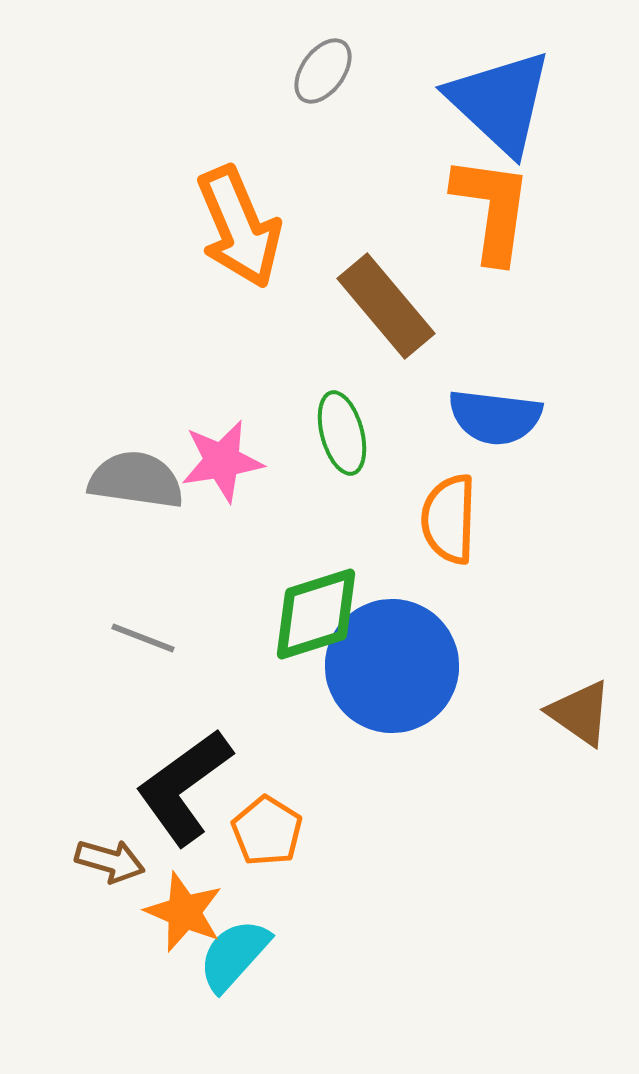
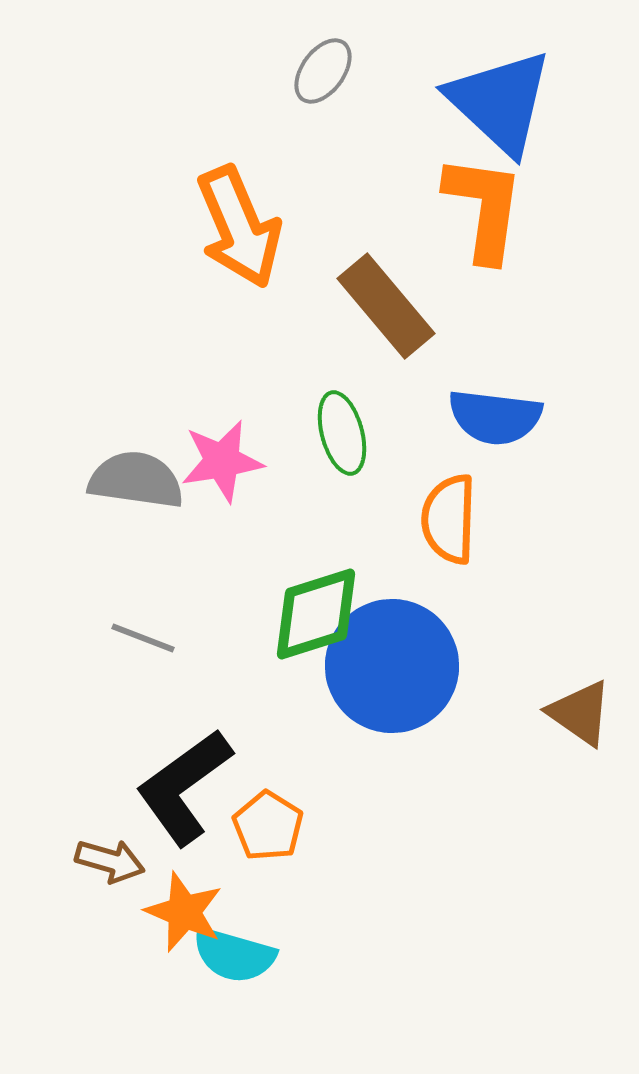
orange L-shape: moved 8 px left, 1 px up
orange pentagon: moved 1 px right, 5 px up
cyan semicircle: rotated 116 degrees counterclockwise
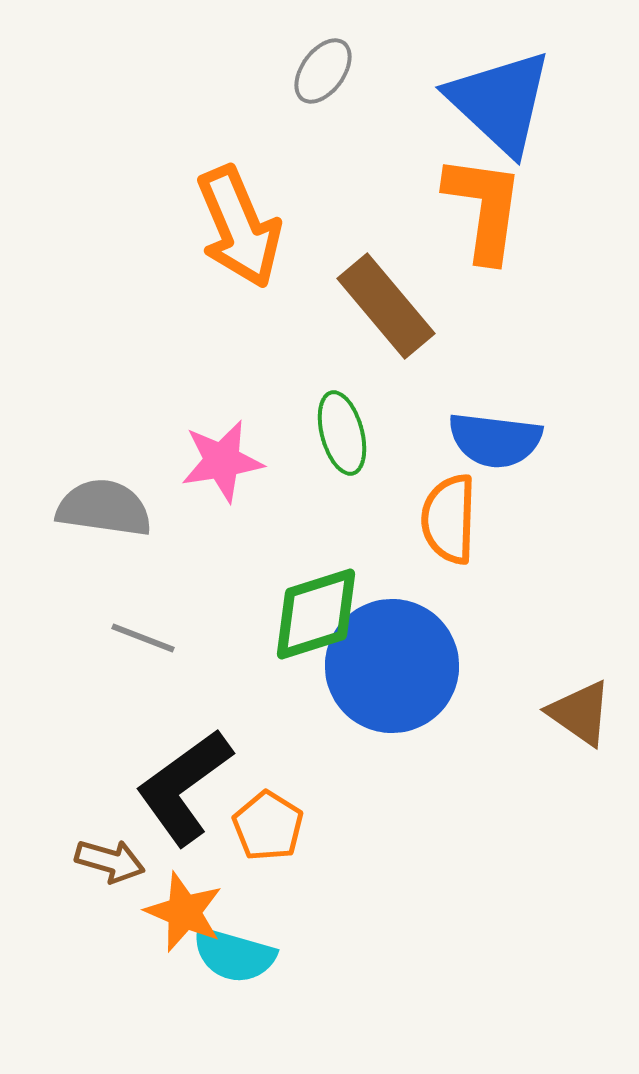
blue semicircle: moved 23 px down
gray semicircle: moved 32 px left, 28 px down
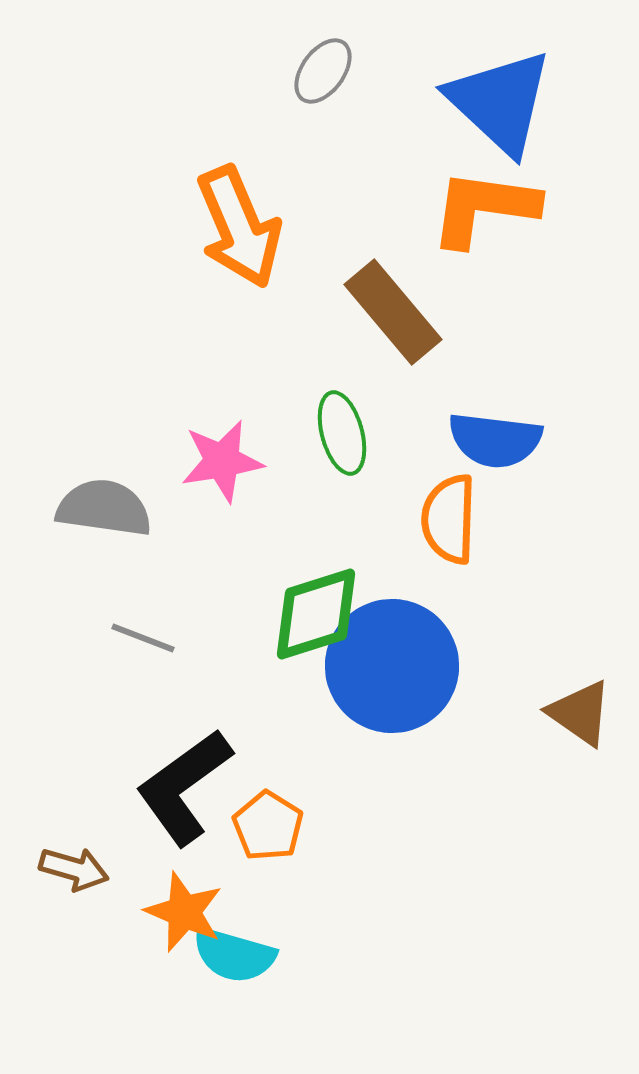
orange L-shape: rotated 90 degrees counterclockwise
brown rectangle: moved 7 px right, 6 px down
brown arrow: moved 36 px left, 8 px down
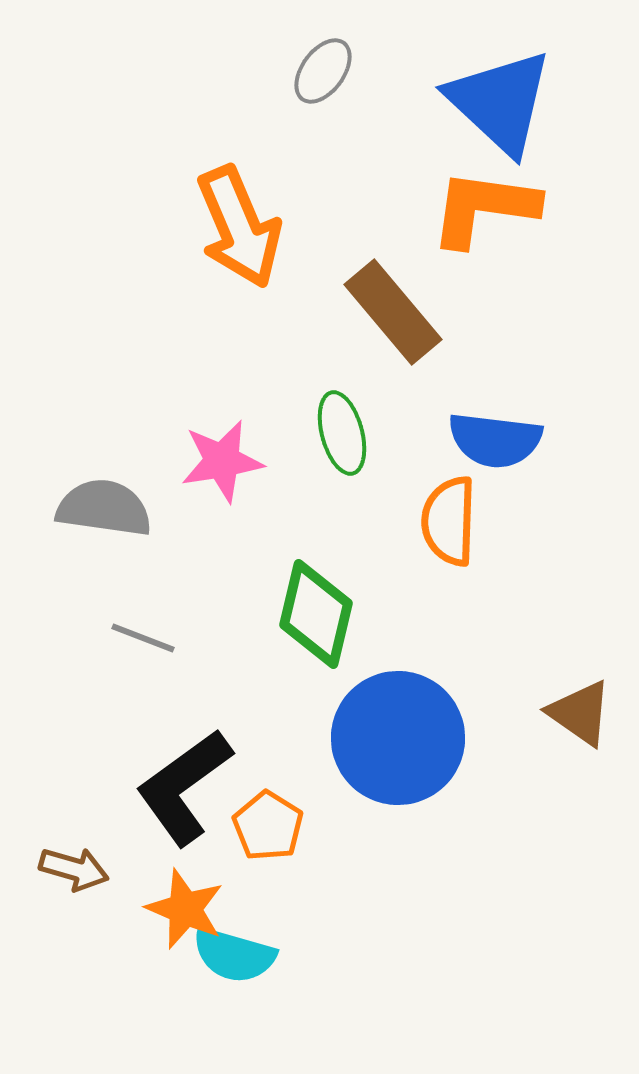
orange semicircle: moved 2 px down
green diamond: rotated 59 degrees counterclockwise
blue circle: moved 6 px right, 72 px down
orange star: moved 1 px right, 3 px up
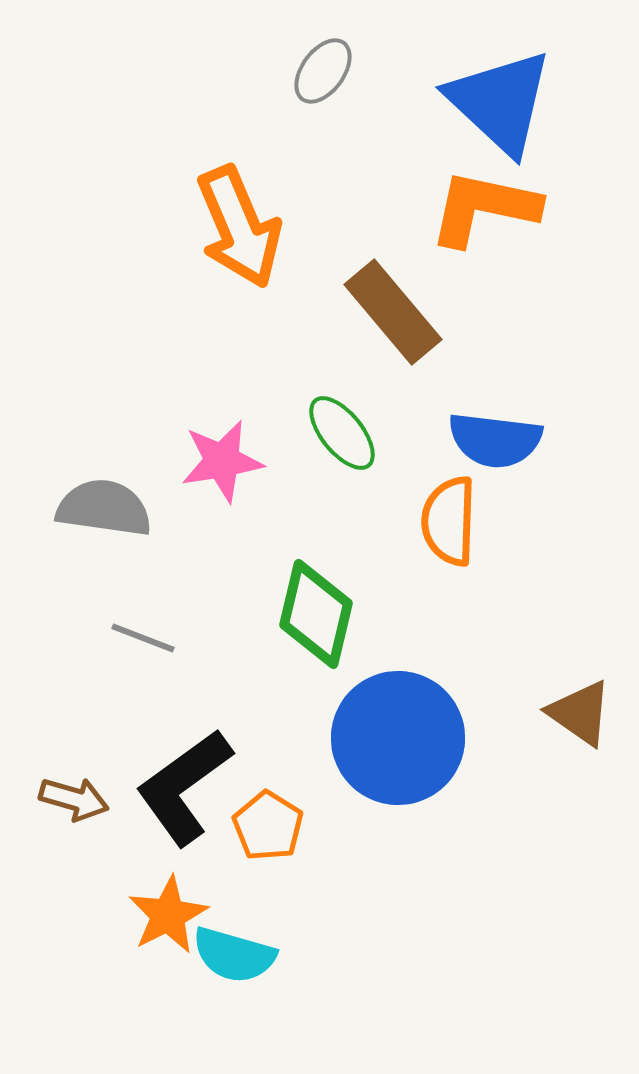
orange L-shape: rotated 4 degrees clockwise
green ellipse: rotated 24 degrees counterclockwise
brown arrow: moved 70 px up
orange star: moved 17 px left, 6 px down; rotated 22 degrees clockwise
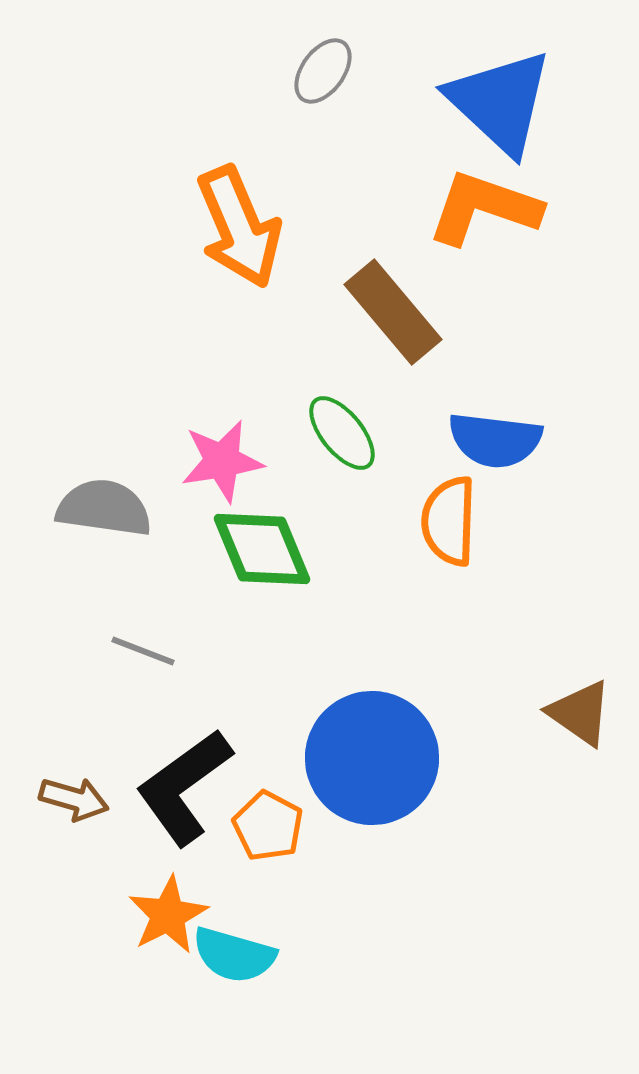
orange L-shape: rotated 7 degrees clockwise
green diamond: moved 54 px left, 65 px up; rotated 36 degrees counterclockwise
gray line: moved 13 px down
blue circle: moved 26 px left, 20 px down
orange pentagon: rotated 4 degrees counterclockwise
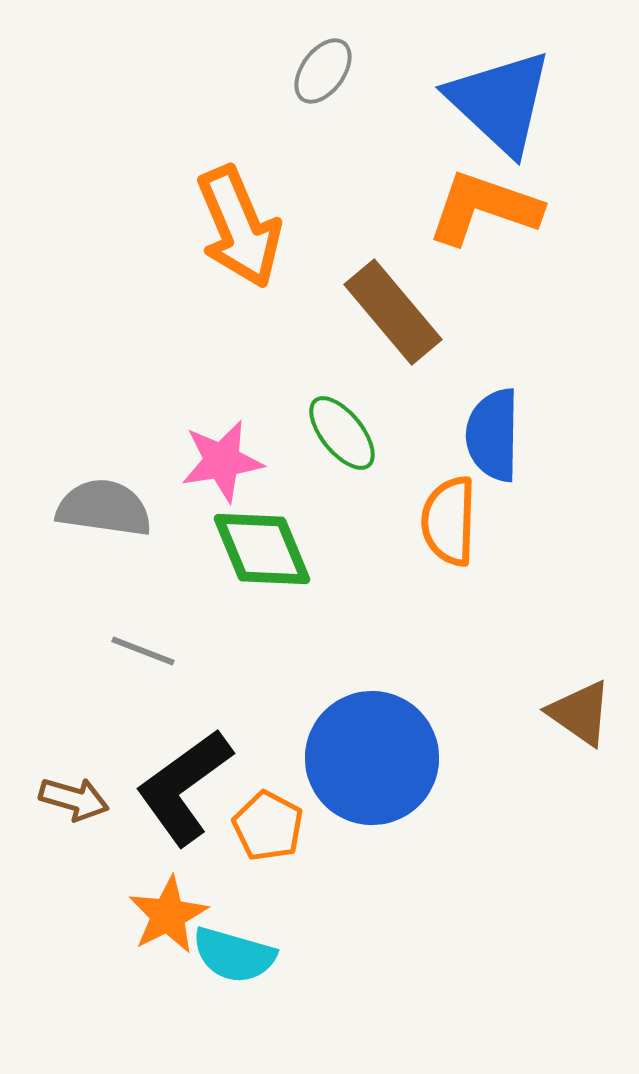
blue semicircle: moved 2 px left, 5 px up; rotated 84 degrees clockwise
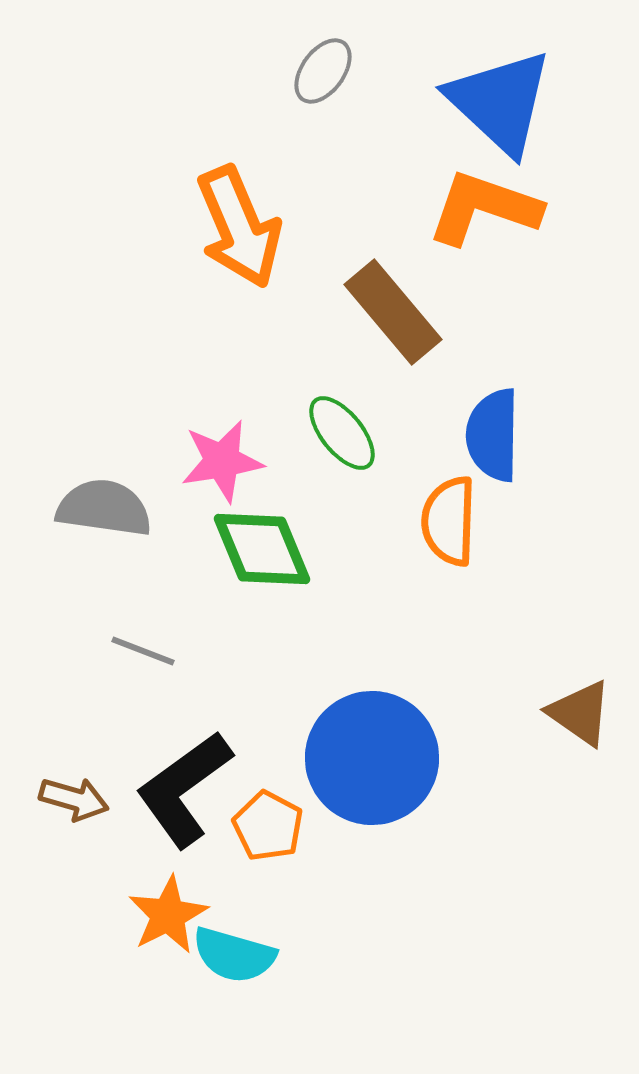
black L-shape: moved 2 px down
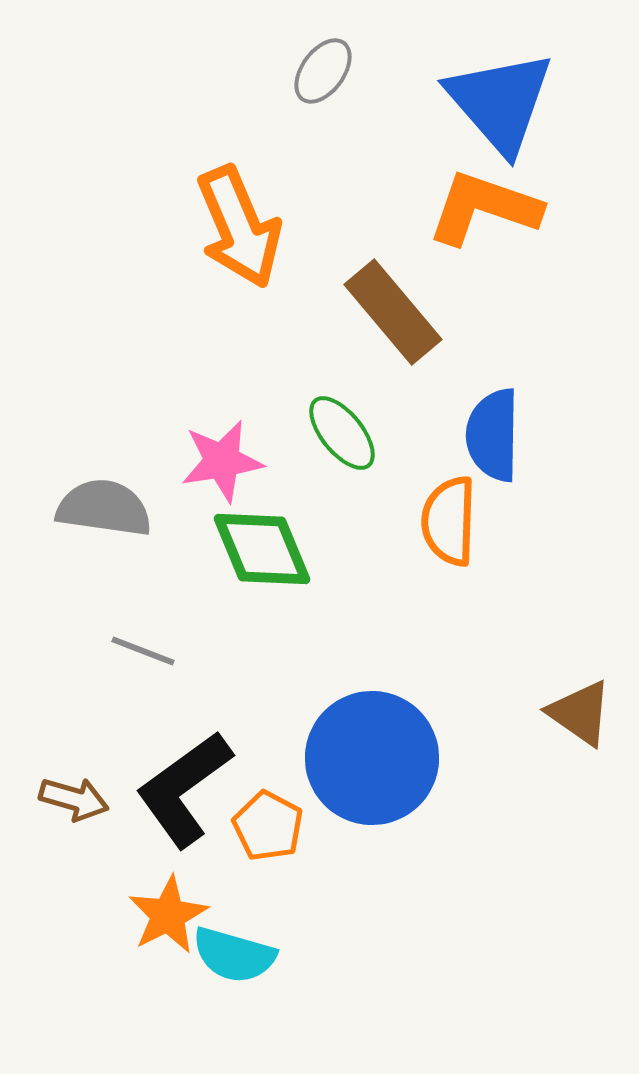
blue triangle: rotated 6 degrees clockwise
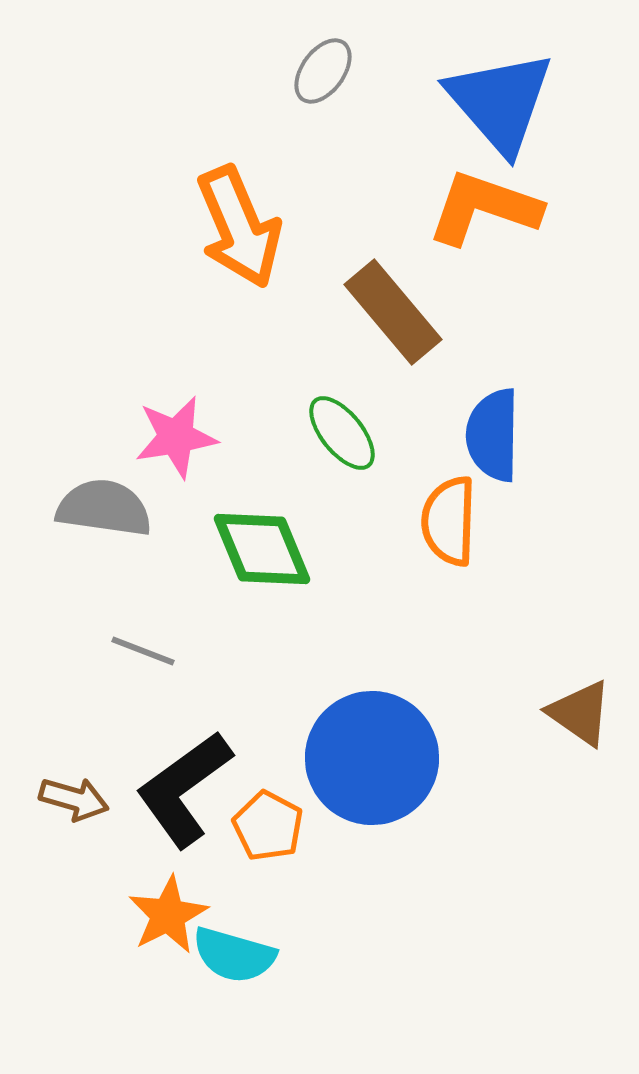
pink star: moved 46 px left, 24 px up
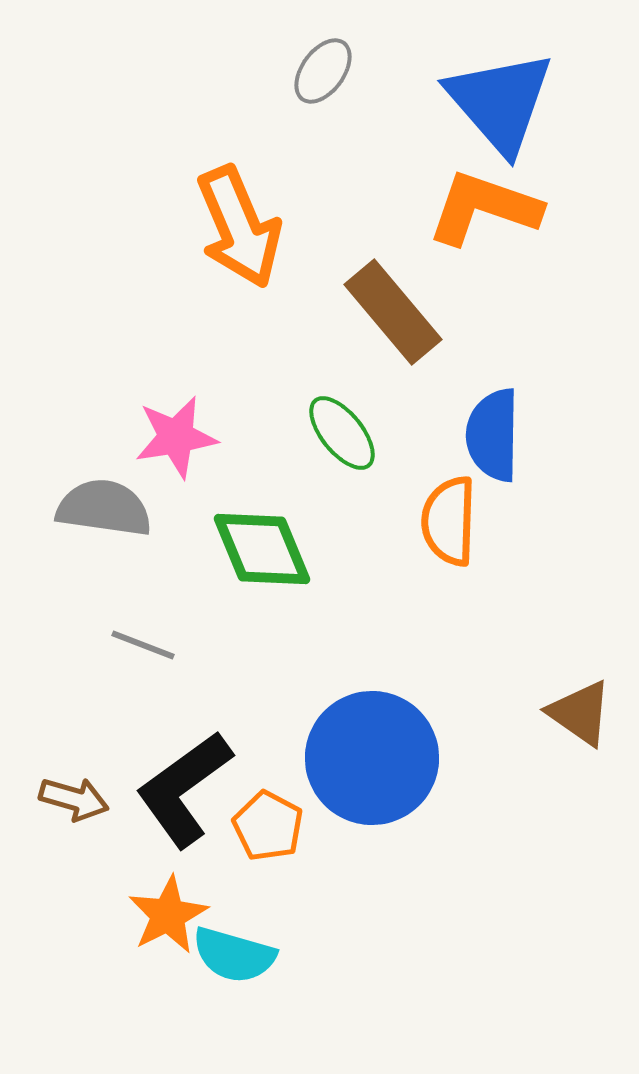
gray line: moved 6 px up
